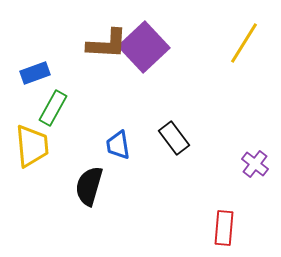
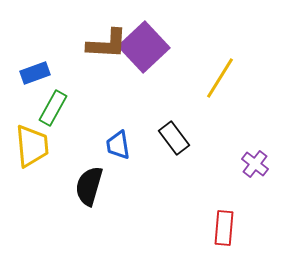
yellow line: moved 24 px left, 35 px down
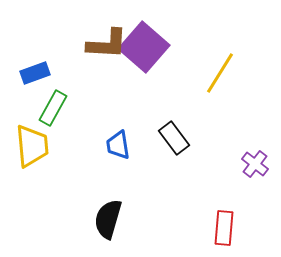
purple square: rotated 6 degrees counterclockwise
yellow line: moved 5 px up
black semicircle: moved 19 px right, 33 px down
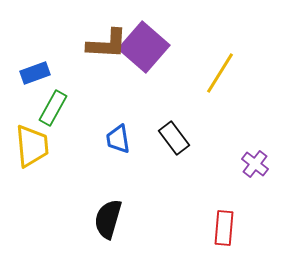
blue trapezoid: moved 6 px up
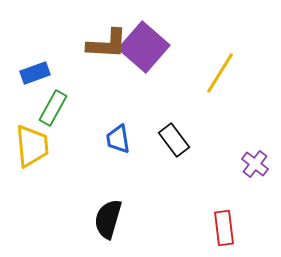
black rectangle: moved 2 px down
red rectangle: rotated 12 degrees counterclockwise
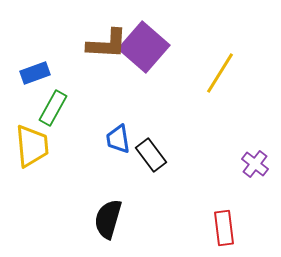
black rectangle: moved 23 px left, 15 px down
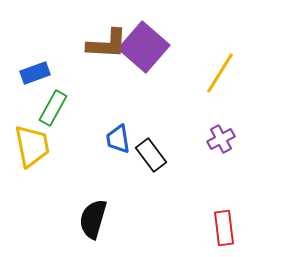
yellow trapezoid: rotated 6 degrees counterclockwise
purple cross: moved 34 px left, 25 px up; rotated 24 degrees clockwise
black semicircle: moved 15 px left
